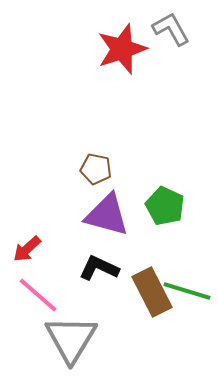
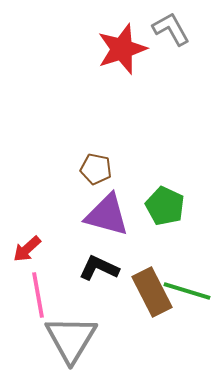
pink line: rotated 39 degrees clockwise
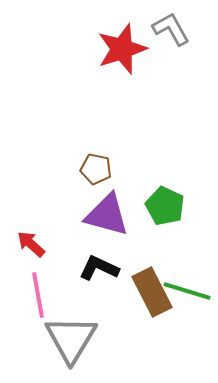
red arrow: moved 4 px right, 5 px up; rotated 84 degrees clockwise
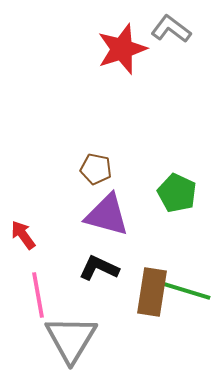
gray L-shape: rotated 24 degrees counterclockwise
green pentagon: moved 12 px right, 13 px up
red arrow: moved 8 px left, 9 px up; rotated 12 degrees clockwise
brown rectangle: rotated 36 degrees clockwise
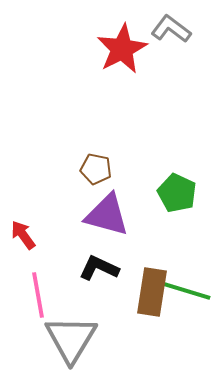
red star: rotated 9 degrees counterclockwise
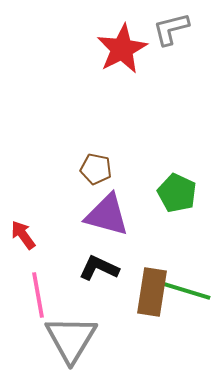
gray L-shape: rotated 51 degrees counterclockwise
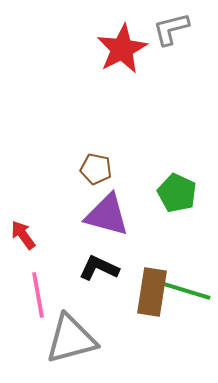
gray triangle: rotated 44 degrees clockwise
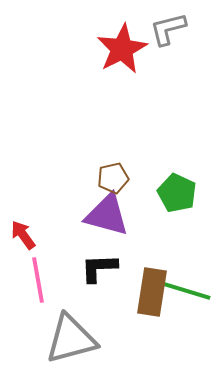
gray L-shape: moved 3 px left
brown pentagon: moved 17 px right, 9 px down; rotated 24 degrees counterclockwise
black L-shape: rotated 27 degrees counterclockwise
pink line: moved 15 px up
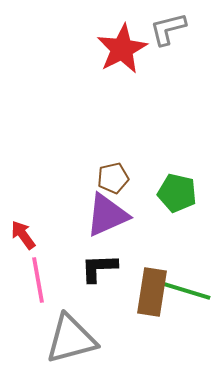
green pentagon: rotated 12 degrees counterclockwise
purple triangle: rotated 39 degrees counterclockwise
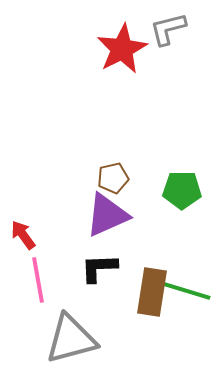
green pentagon: moved 5 px right, 3 px up; rotated 12 degrees counterclockwise
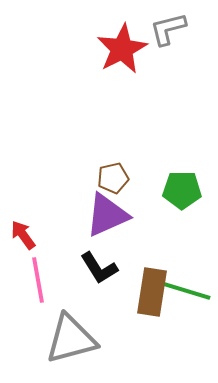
black L-shape: rotated 120 degrees counterclockwise
